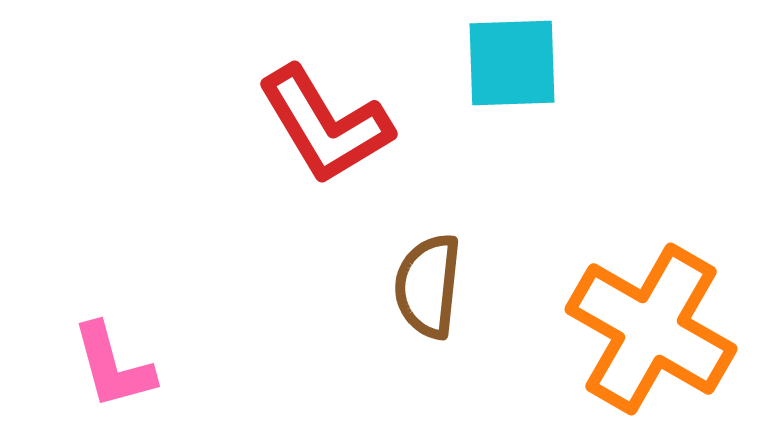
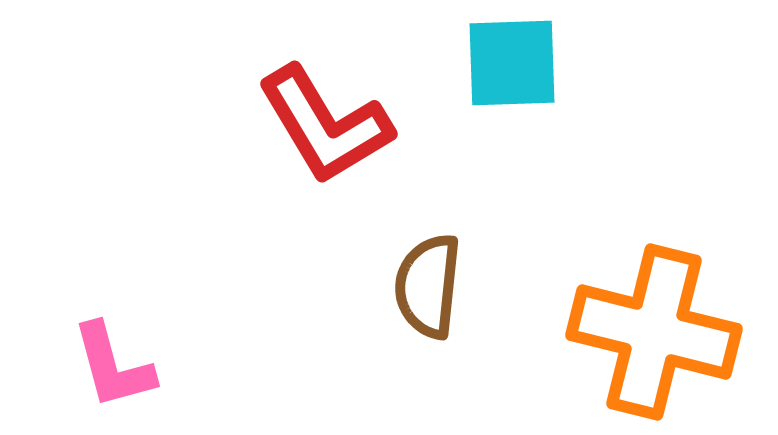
orange cross: moved 3 px right, 3 px down; rotated 16 degrees counterclockwise
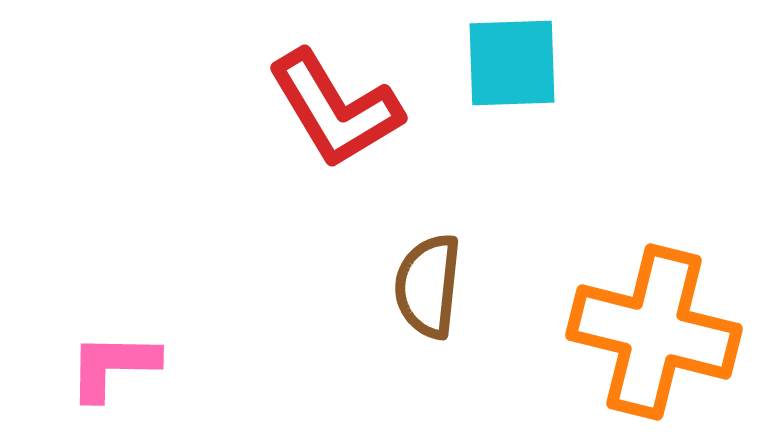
red L-shape: moved 10 px right, 16 px up
pink L-shape: rotated 106 degrees clockwise
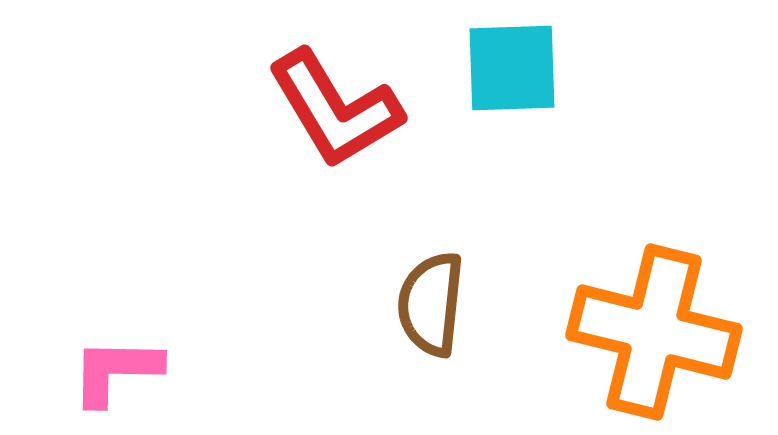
cyan square: moved 5 px down
brown semicircle: moved 3 px right, 18 px down
pink L-shape: moved 3 px right, 5 px down
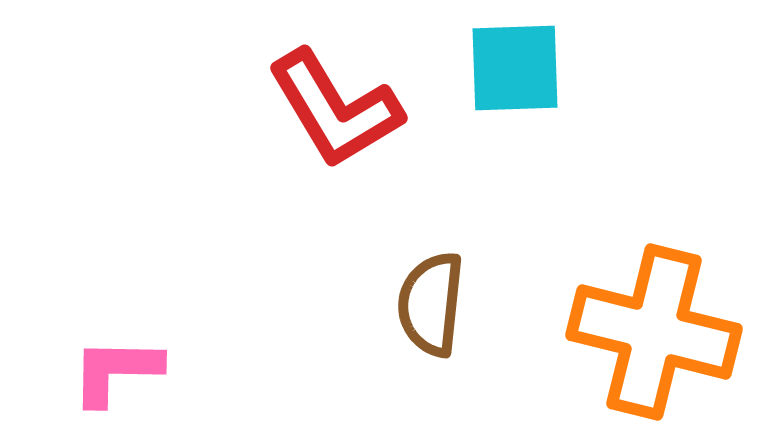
cyan square: moved 3 px right
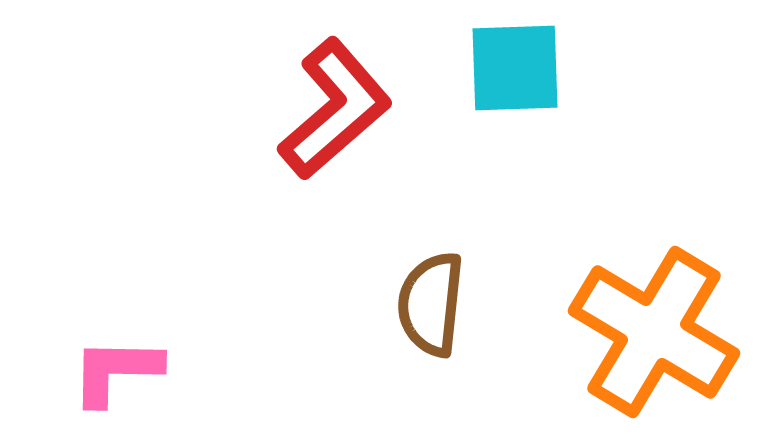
red L-shape: rotated 100 degrees counterclockwise
orange cross: rotated 17 degrees clockwise
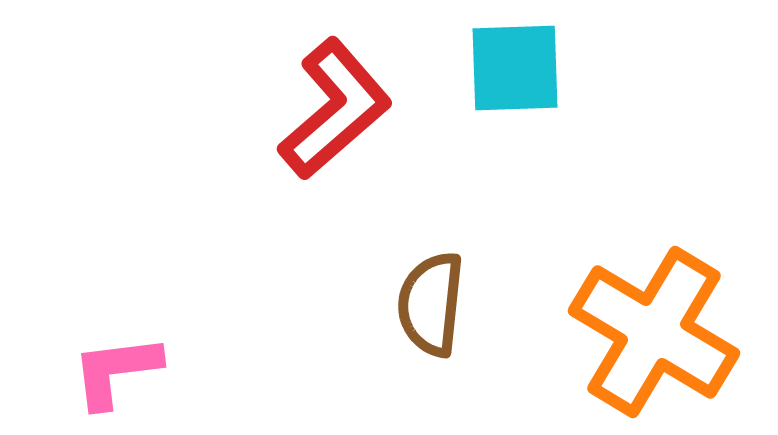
pink L-shape: rotated 8 degrees counterclockwise
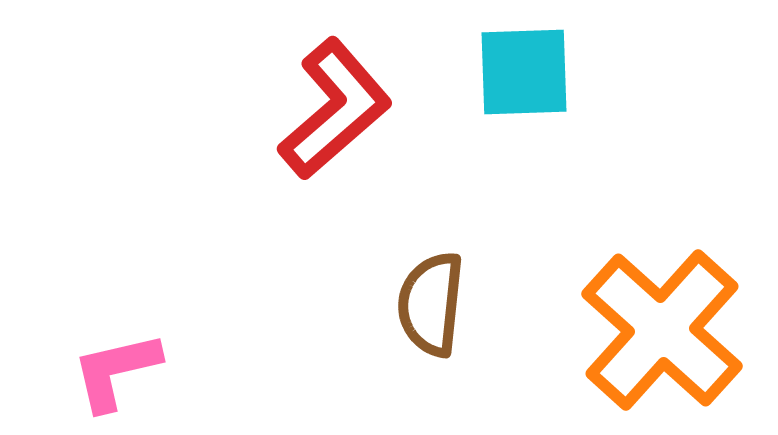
cyan square: moved 9 px right, 4 px down
orange cross: moved 8 px right, 2 px up; rotated 11 degrees clockwise
pink L-shape: rotated 6 degrees counterclockwise
